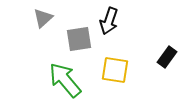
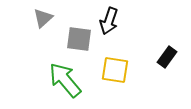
gray square: rotated 16 degrees clockwise
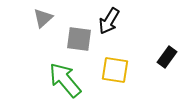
black arrow: rotated 12 degrees clockwise
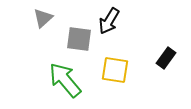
black rectangle: moved 1 px left, 1 px down
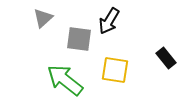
black rectangle: rotated 75 degrees counterclockwise
green arrow: rotated 12 degrees counterclockwise
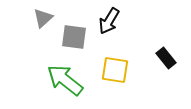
gray square: moved 5 px left, 2 px up
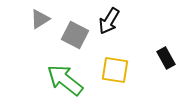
gray triangle: moved 3 px left, 1 px down; rotated 10 degrees clockwise
gray square: moved 1 px right, 2 px up; rotated 20 degrees clockwise
black rectangle: rotated 10 degrees clockwise
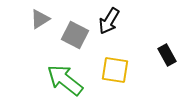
black rectangle: moved 1 px right, 3 px up
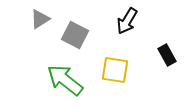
black arrow: moved 18 px right
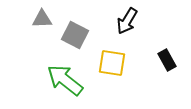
gray triangle: moved 2 px right; rotated 30 degrees clockwise
black rectangle: moved 5 px down
yellow square: moved 3 px left, 7 px up
